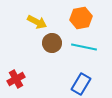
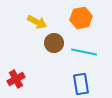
brown circle: moved 2 px right
cyan line: moved 5 px down
blue rectangle: rotated 40 degrees counterclockwise
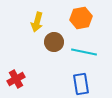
yellow arrow: rotated 78 degrees clockwise
brown circle: moved 1 px up
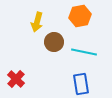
orange hexagon: moved 1 px left, 2 px up
red cross: rotated 18 degrees counterclockwise
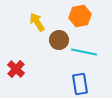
yellow arrow: rotated 132 degrees clockwise
brown circle: moved 5 px right, 2 px up
red cross: moved 10 px up
blue rectangle: moved 1 px left
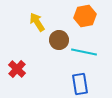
orange hexagon: moved 5 px right
red cross: moved 1 px right
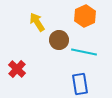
orange hexagon: rotated 15 degrees counterclockwise
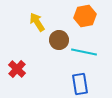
orange hexagon: rotated 15 degrees clockwise
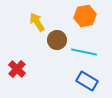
brown circle: moved 2 px left
blue rectangle: moved 7 px right, 3 px up; rotated 50 degrees counterclockwise
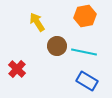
brown circle: moved 6 px down
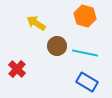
orange hexagon: rotated 25 degrees clockwise
yellow arrow: moved 1 px left, 1 px down; rotated 24 degrees counterclockwise
cyan line: moved 1 px right, 1 px down
blue rectangle: moved 1 px down
